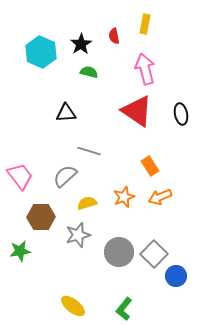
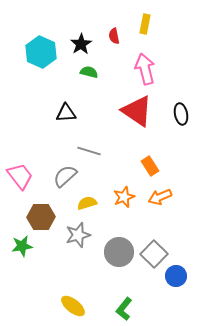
green star: moved 2 px right, 5 px up
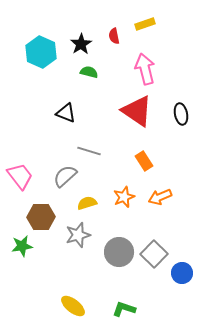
yellow rectangle: rotated 60 degrees clockwise
black triangle: rotated 25 degrees clockwise
orange rectangle: moved 6 px left, 5 px up
blue circle: moved 6 px right, 3 px up
green L-shape: rotated 70 degrees clockwise
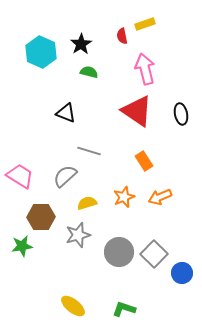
red semicircle: moved 8 px right
pink trapezoid: rotated 20 degrees counterclockwise
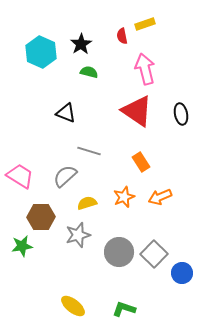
orange rectangle: moved 3 px left, 1 px down
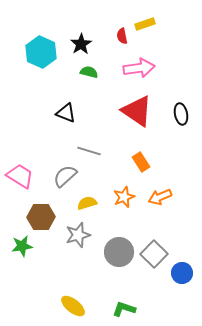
pink arrow: moved 6 px left, 1 px up; rotated 96 degrees clockwise
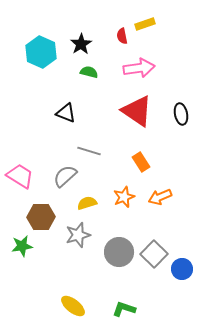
blue circle: moved 4 px up
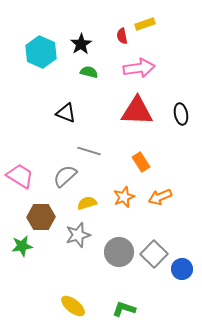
red triangle: rotated 32 degrees counterclockwise
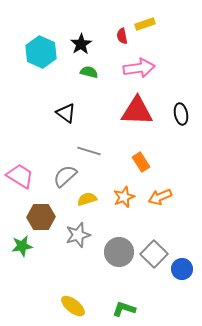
black triangle: rotated 15 degrees clockwise
yellow semicircle: moved 4 px up
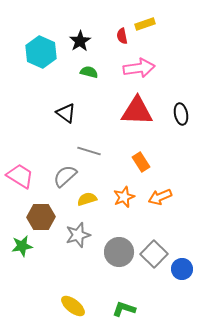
black star: moved 1 px left, 3 px up
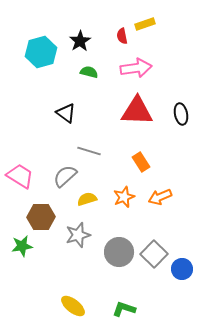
cyan hexagon: rotated 20 degrees clockwise
pink arrow: moved 3 px left
